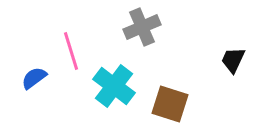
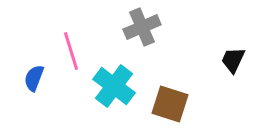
blue semicircle: rotated 32 degrees counterclockwise
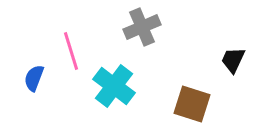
brown square: moved 22 px right
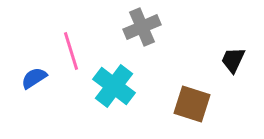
blue semicircle: rotated 36 degrees clockwise
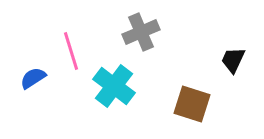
gray cross: moved 1 px left, 5 px down
blue semicircle: moved 1 px left
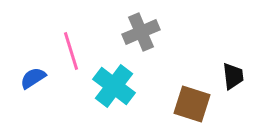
black trapezoid: moved 16 px down; rotated 148 degrees clockwise
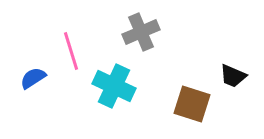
black trapezoid: rotated 120 degrees clockwise
cyan cross: rotated 12 degrees counterclockwise
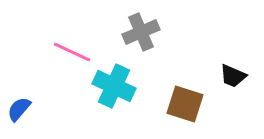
pink line: moved 1 px right, 1 px down; rotated 48 degrees counterclockwise
blue semicircle: moved 14 px left, 31 px down; rotated 16 degrees counterclockwise
brown square: moved 7 px left
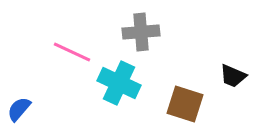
gray cross: rotated 18 degrees clockwise
cyan cross: moved 5 px right, 3 px up
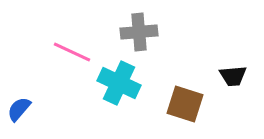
gray cross: moved 2 px left
black trapezoid: rotated 28 degrees counterclockwise
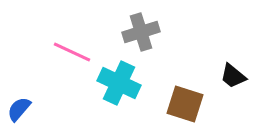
gray cross: moved 2 px right; rotated 12 degrees counterclockwise
black trapezoid: rotated 44 degrees clockwise
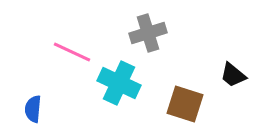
gray cross: moved 7 px right, 1 px down
black trapezoid: moved 1 px up
blue semicircle: moved 14 px right; rotated 36 degrees counterclockwise
